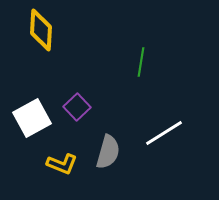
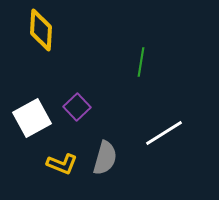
gray semicircle: moved 3 px left, 6 px down
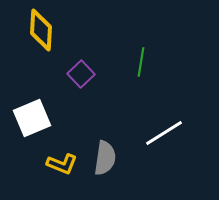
purple square: moved 4 px right, 33 px up
white square: rotated 6 degrees clockwise
gray semicircle: rotated 8 degrees counterclockwise
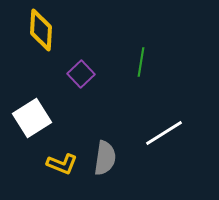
white square: rotated 9 degrees counterclockwise
